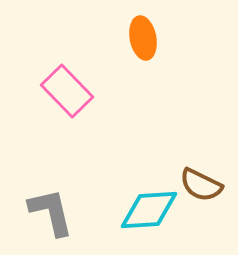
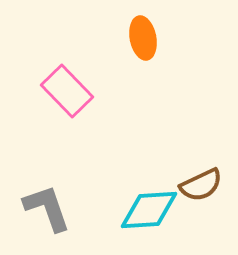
brown semicircle: rotated 51 degrees counterclockwise
gray L-shape: moved 4 px left, 4 px up; rotated 6 degrees counterclockwise
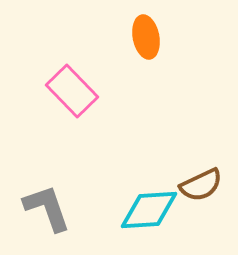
orange ellipse: moved 3 px right, 1 px up
pink rectangle: moved 5 px right
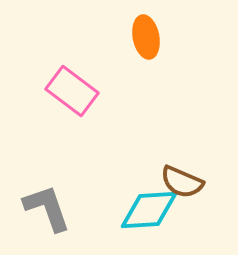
pink rectangle: rotated 9 degrees counterclockwise
brown semicircle: moved 19 px left, 3 px up; rotated 48 degrees clockwise
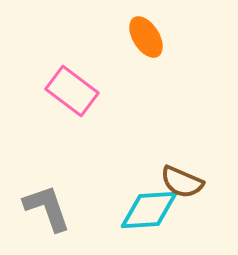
orange ellipse: rotated 21 degrees counterclockwise
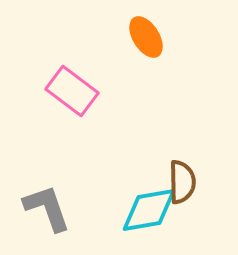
brown semicircle: rotated 114 degrees counterclockwise
cyan diamond: rotated 6 degrees counterclockwise
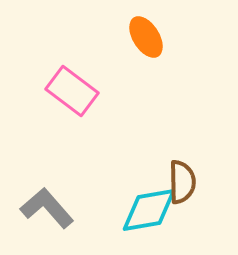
gray L-shape: rotated 22 degrees counterclockwise
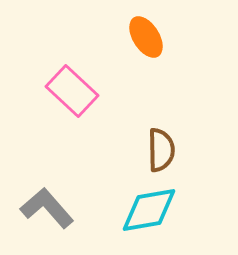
pink rectangle: rotated 6 degrees clockwise
brown semicircle: moved 21 px left, 32 px up
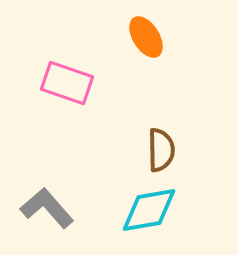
pink rectangle: moved 5 px left, 8 px up; rotated 24 degrees counterclockwise
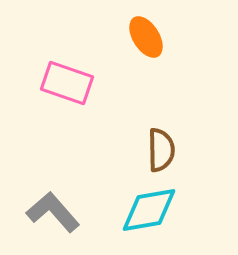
gray L-shape: moved 6 px right, 4 px down
